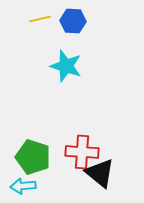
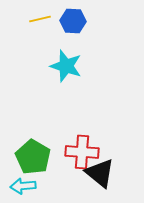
green pentagon: rotated 12 degrees clockwise
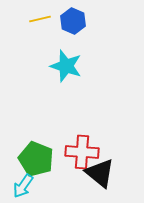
blue hexagon: rotated 20 degrees clockwise
green pentagon: moved 3 px right, 2 px down; rotated 8 degrees counterclockwise
cyan arrow: rotated 50 degrees counterclockwise
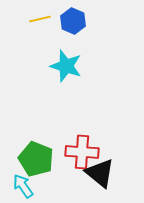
cyan arrow: rotated 110 degrees clockwise
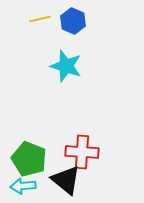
green pentagon: moved 7 px left
black triangle: moved 34 px left, 7 px down
cyan arrow: rotated 60 degrees counterclockwise
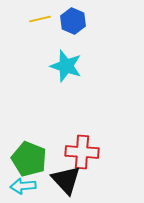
black triangle: rotated 8 degrees clockwise
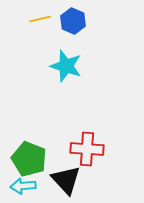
red cross: moved 5 px right, 3 px up
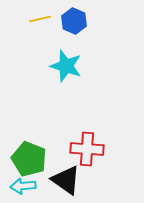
blue hexagon: moved 1 px right
black triangle: rotated 12 degrees counterclockwise
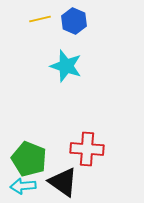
black triangle: moved 3 px left, 2 px down
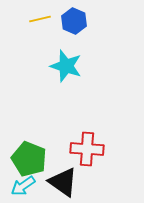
cyan arrow: rotated 30 degrees counterclockwise
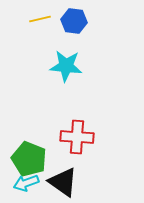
blue hexagon: rotated 15 degrees counterclockwise
cyan star: rotated 12 degrees counterclockwise
red cross: moved 10 px left, 12 px up
cyan arrow: moved 3 px right, 3 px up; rotated 15 degrees clockwise
